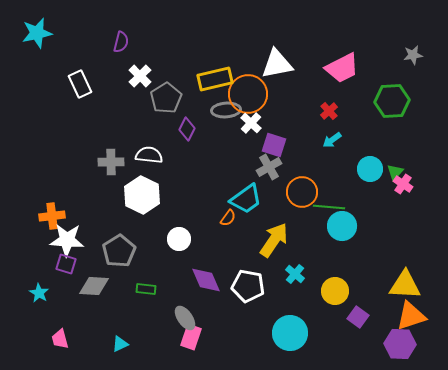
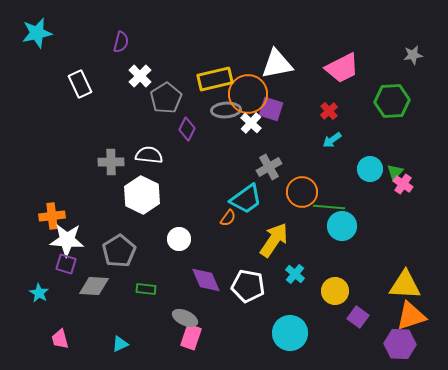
purple square at (274, 145): moved 3 px left, 36 px up
gray ellipse at (185, 318): rotated 30 degrees counterclockwise
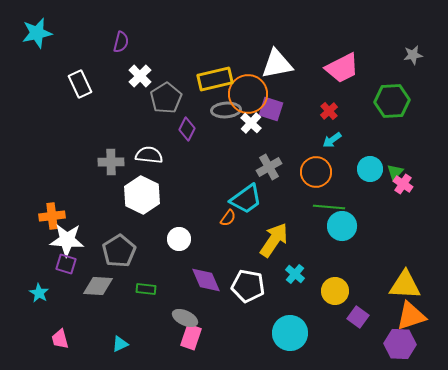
orange circle at (302, 192): moved 14 px right, 20 px up
gray diamond at (94, 286): moved 4 px right
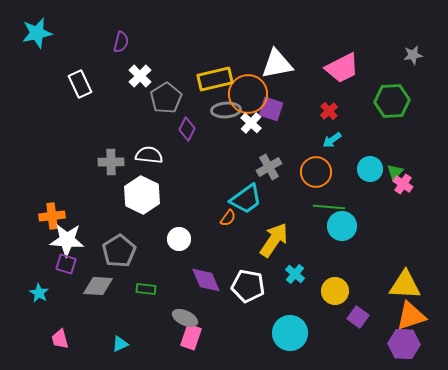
purple hexagon at (400, 344): moved 4 px right
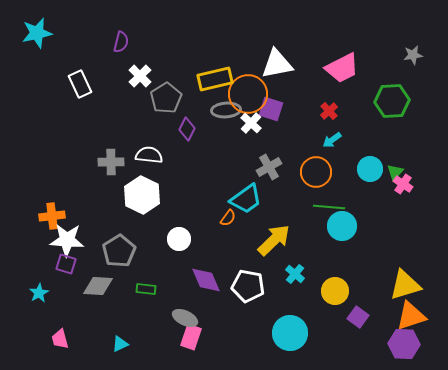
yellow arrow at (274, 240): rotated 12 degrees clockwise
yellow triangle at (405, 285): rotated 20 degrees counterclockwise
cyan star at (39, 293): rotated 12 degrees clockwise
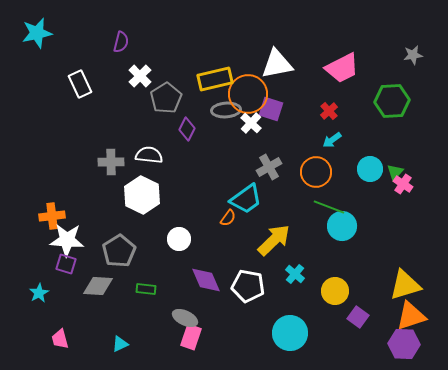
green line at (329, 207): rotated 16 degrees clockwise
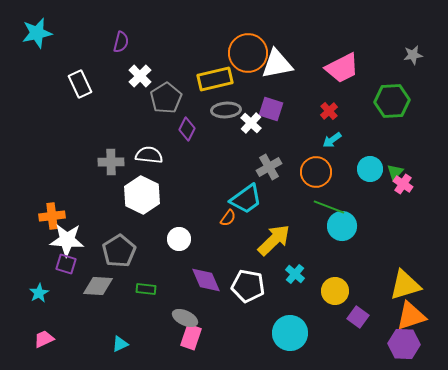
orange circle at (248, 94): moved 41 px up
pink trapezoid at (60, 339): moved 16 px left; rotated 80 degrees clockwise
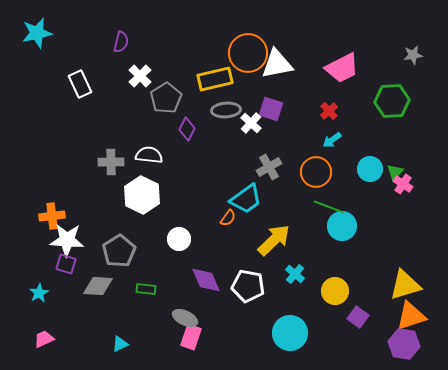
purple hexagon at (404, 344): rotated 8 degrees clockwise
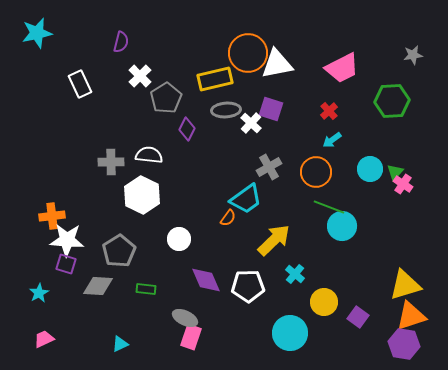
white pentagon at (248, 286): rotated 12 degrees counterclockwise
yellow circle at (335, 291): moved 11 px left, 11 px down
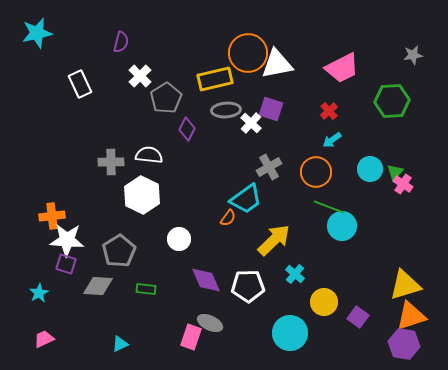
gray ellipse at (185, 318): moved 25 px right, 5 px down
